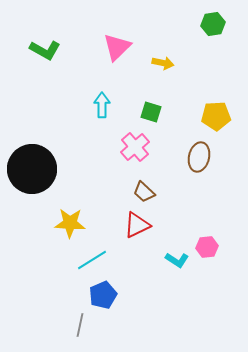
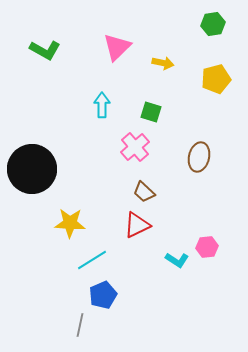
yellow pentagon: moved 37 px up; rotated 12 degrees counterclockwise
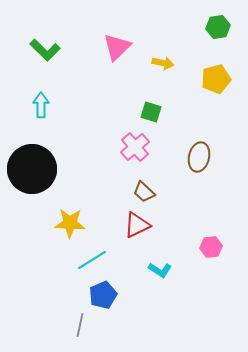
green hexagon: moved 5 px right, 3 px down
green L-shape: rotated 16 degrees clockwise
cyan arrow: moved 61 px left
pink hexagon: moved 4 px right
cyan L-shape: moved 17 px left, 10 px down
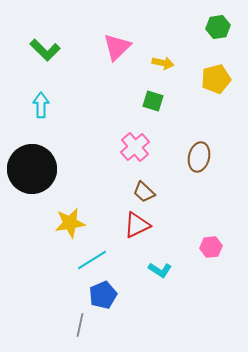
green square: moved 2 px right, 11 px up
yellow star: rotated 12 degrees counterclockwise
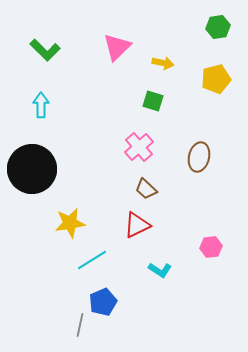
pink cross: moved 4 px right
brown trapezoid: moved 2 px right, 3 px up
blue pentagon: moved 7 px down
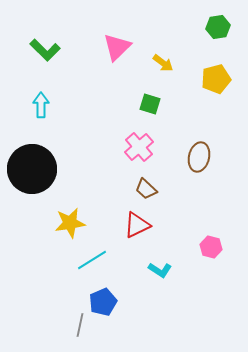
yellow arrow: rotated 25 degrees clockwise
green square: moved 3 px left, 3 px down
pink hexagon: rotated 20 degrees clockwise
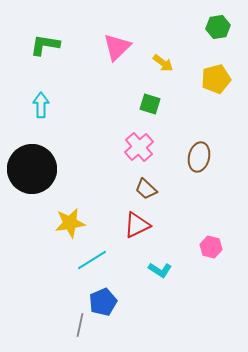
green L-shape: moved 5 px up; rotated 144 degrees clockwise
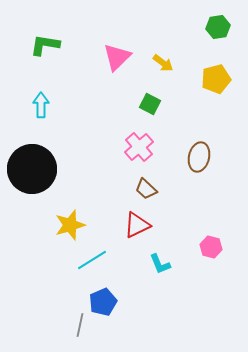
pink triangle: moved 10 px down
green square: rotated 10 degrees clockwise
yellow star: moved 2 px down; rotated 8 degrees counterclockwise
cyan L-shape: moved 6 px up; rotated 35 degrees clockwise
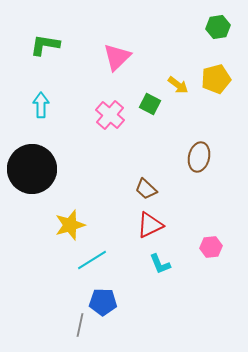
yellow arrow: moved 15 px right, 22 px down
pink cross: moved 29 px left, 32 px up; rotated 8 degrees counterclockwise
red triangle: moved 13 px right
pink hexagon: rotated 20 degrees counterclockwise
blue pentagon: rotated 24 degrees clockwise
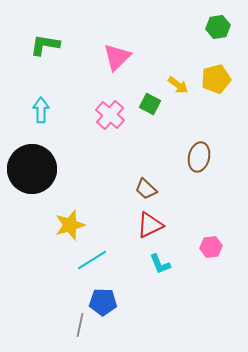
cyan arrow: moved 5 px down
